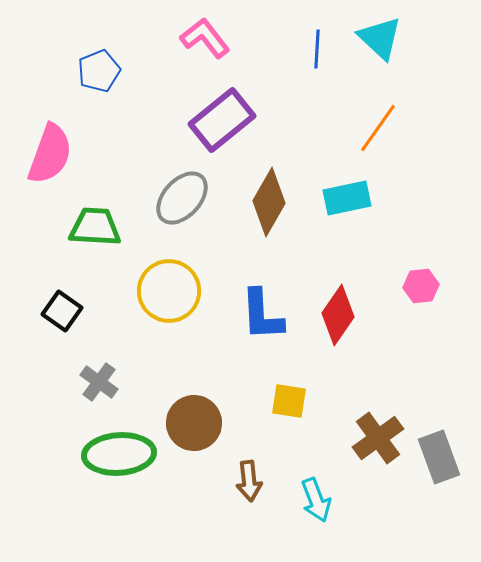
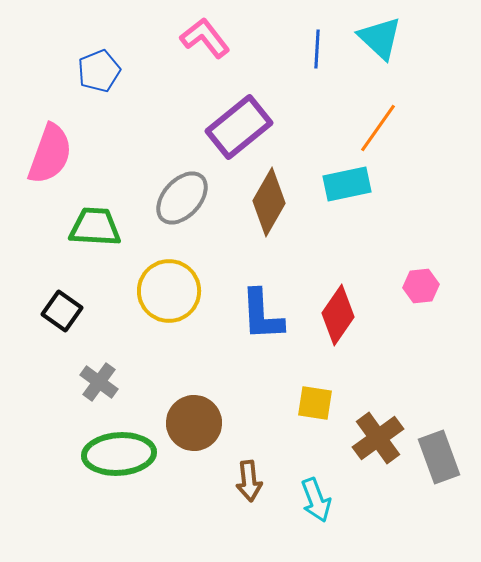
purple rectangle: moved 17 px right, 7 px down
cyan rectangle: moved 14 px up
yellow square: moved 26 px right, 2 px down
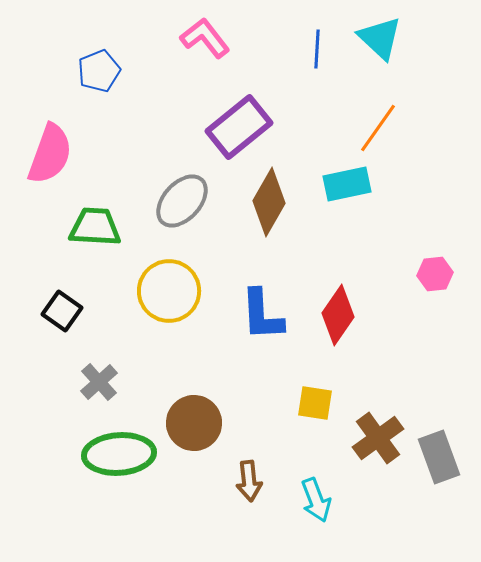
gray ellipse: moved 3 px down
pink hexagon: moved 14 px right, 12 px up
gray cross: rotated 12 degrees clockwise
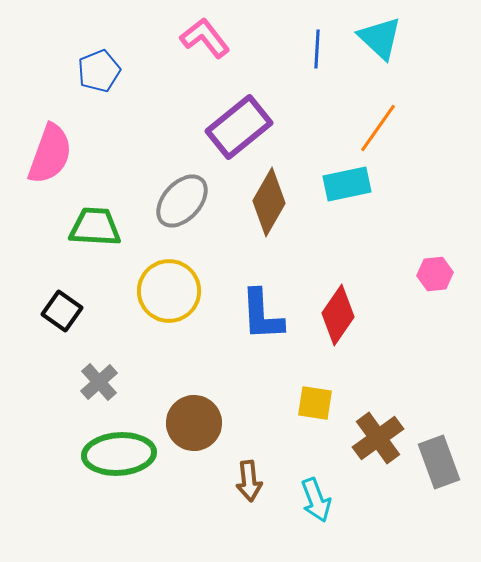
gray rectangle: moved 5 px down
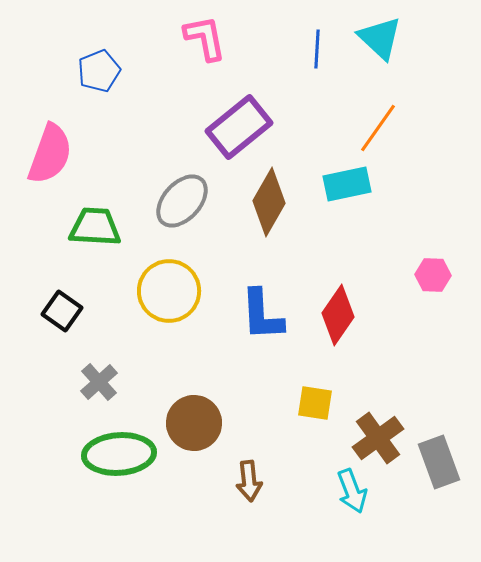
pink L-shape: rotated 27 degrees clockwise
pink hexagon: moved 2 px left, 1 px down; rotated 8 degrees clockwise
cyan arrow: moved 36 px right, 9 px up
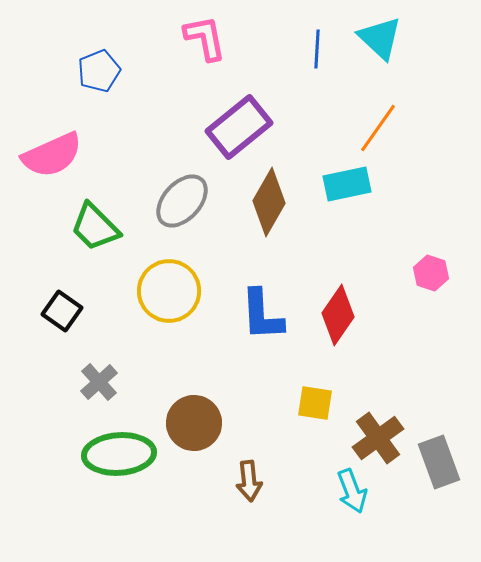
pink semicircle: moved 2 px right, 1 px down; rotated 46 degrees clockwise
green trapezoid: rotated 138 degrees counterclockwise
pink hexagon: moved 2 px left, 2 px up; rotated 16 degrees clockwise
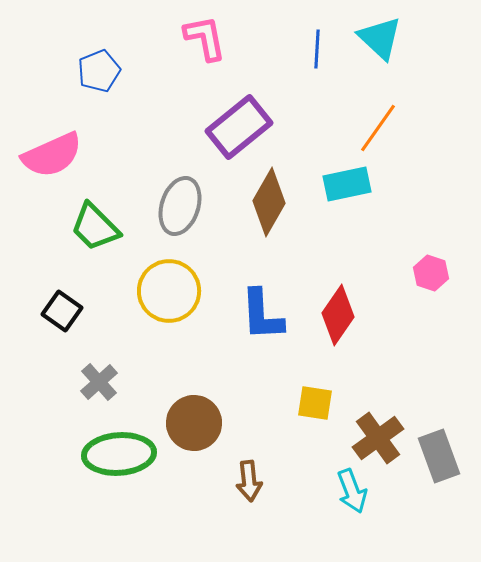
gray ellipse: moved 2 px left, 5 px down; rotated 24 degrees counterclockwise
gray rectangle: moved 6 px up
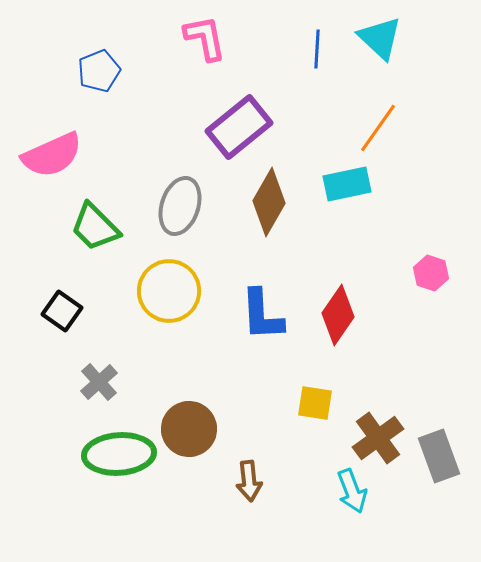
brown circle: moved 5 px left, 6 px down
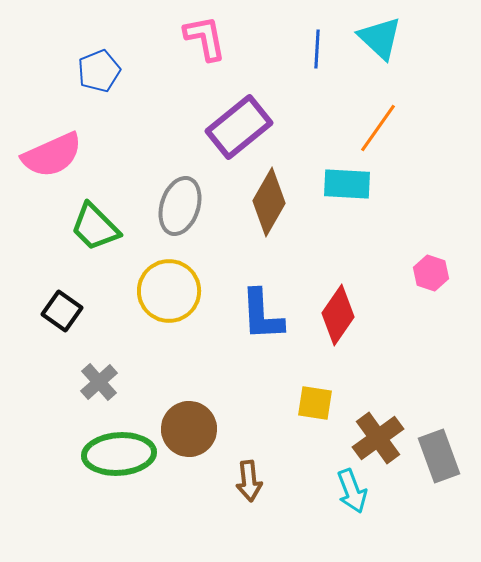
cyan rectangle: rotated 15 degrees clockwise
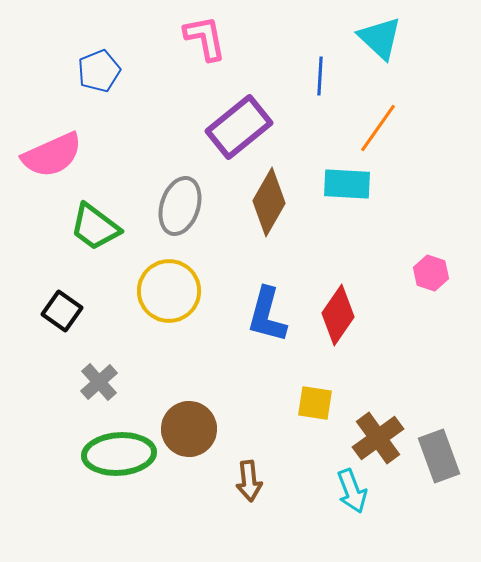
blue line: moved 3 px right, 27 px down
green trapezoid: rotated 8 degrees counterclockwise
blue L-shape: moved 5 px right; rotated 18 degrees clockwise
